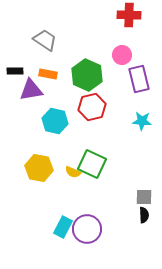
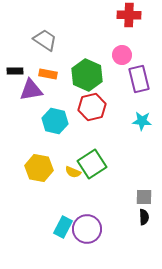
green square: rotated 32 degrees clockwise
black semicircle: moved 2 px down
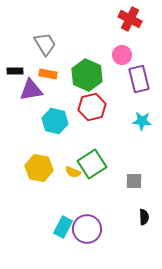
red cross: moved 1 px right, 4 px down; rotated 25 degrees clockwise
gray trapezoid: moved 4 px down; rotated 25 degrees clockwise
gray square: moved 10 px left, 16 px up
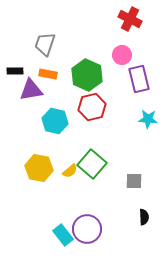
gray trapezoid: rotated 130 degrees counterclockwise
cyan star: moved 6 px right, 2 px up
green square: rotated 16 degrees counterclockwise
yellow semicircle: moved 3 px left, 1 px up; rotated 63 degrees counterclockwise
cyan rectangle: moved 8 px down; rotated 65 degrees counterclockwise
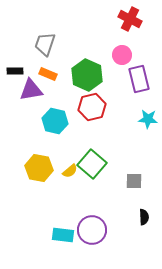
orange rectangle: rotated 12 degrees clockwise
purple circle: moved 5 px right, 1 px down
cyan rectangle: rotated 45 degrees counterclockwise
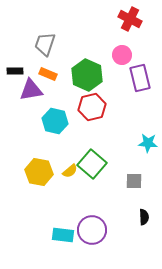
purple rectangle: moved 1 px right, 1 px up
cyan star: moved 24 px down
yellow hexagon: moved 4 px down
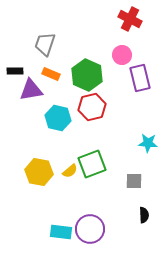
orange rectangle: moved 3 px right
cyan hexagon: moved 3 px right, 3 px up
green square: rotated 28 degrees clockwise
black semicircle: moved 2 px up
purple circle: moved 2 px left, 1 px up
cyan rectangle: moved 2 px left, 3 px up
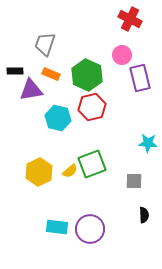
yellow hexagon: rotated 24 degrees clockwise
cyan rectangle: moved 4 px left, 5 px up
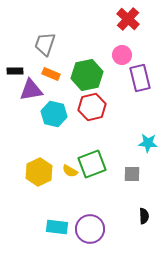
red cross: moved 2 px left; rotated 15 degrees clockwise
green hexagon: rotated 24 degrees clockwise
cyan hexagon: moved 4 px left, 4 px up
yellow semicircle: rotated 70 degrees clockwise
gray square: moved 2 px left, 7 px up
black semicircle: moved 1 px down
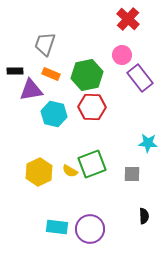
purple rectangle: rotated 24 degrees counterclockwise
red hexagon: rotated 16 degrees clockwise
